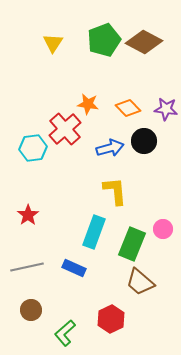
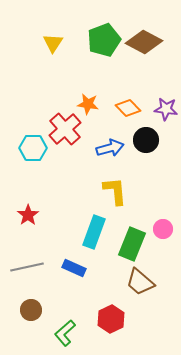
black circle: moved 2 px right, 1 px up
cyan hexagon: rotated 8 degrees clockwise
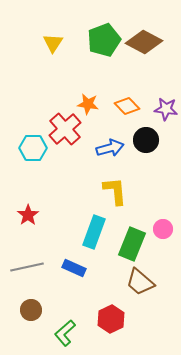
orange diamond: moved 1 px left, 2 px up
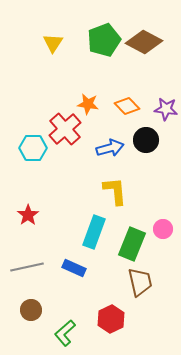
brown trapezoid: rotated 144 degrees counterclockwise
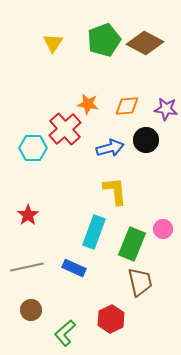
brown diamond: moved 1 px right, 1 px down
orange diamond: rotated 50 degrees counterclockwise
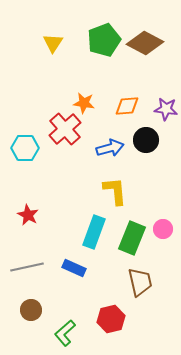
orange star: moved 4 px left, 1 px up
cyan hexagon: moved 8 px left
red star: rotated 10 degrees counterclockwise
green rectangle: moved 6 px up
red hexagon: rotated 12 degrees clockwise
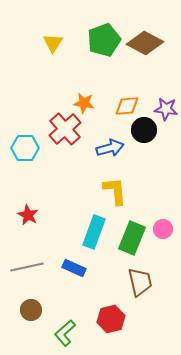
black circle: moved 2 px left, 10 px up
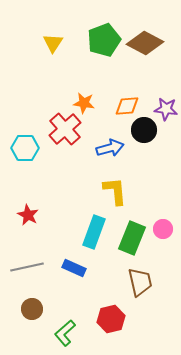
brown circle: moved 1 px right, 1 px up
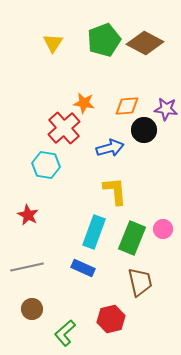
red cross: moved 1 px left, 1 px up
cyan hexagon: moved 21 px right, 17 px down; rotated 8 degrees clockwise
blue rectangle: moved 9 px right
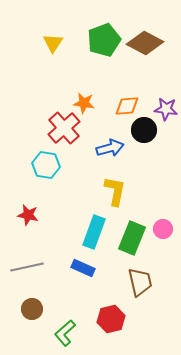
yellow L-shape: rotated 16 degrees clockwise
red star: rotated 15 degrees counterclockwise
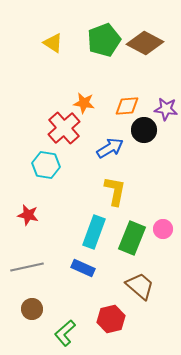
yellow triangle: rotated 30 degrees counterclockwise
blue arrow: rotated 16 degrees counterclockwise
brown trapezoid: moved 4 px down; rotated 36 degrees counterclockwise
